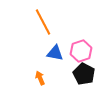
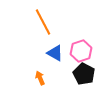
blue triangle: rotated 18 degrees clockwise
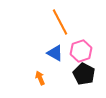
orange line: moved 17 px right
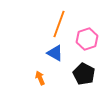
orange line: moved 1 px left, 2 px down; rotated 48 degrees clockwise
pink hexagon: moved 6 px right, 12 px up
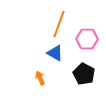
pink hexagon: rotated 20 degrees clockwise
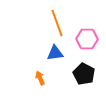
orange line: moved 2 px left, 1 px up; rotated 40 degrees counterclockwise
blue triangle: rotated 36 degrees counterclockwise
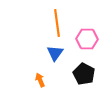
orange line: rotated 12 degrees clockwise
blue triangle: rotated 48 degrees counterclockwise
orange arrow: moved 2 px down
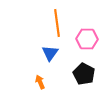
blue triangle: moved 5 px left
orange arrow: moved 2 px down
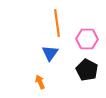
black pentagon: moved 3 px right, 4 px up
